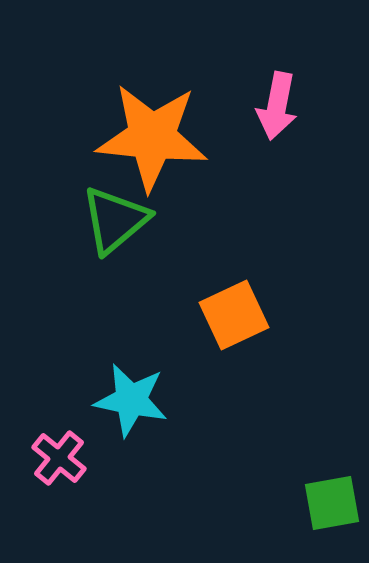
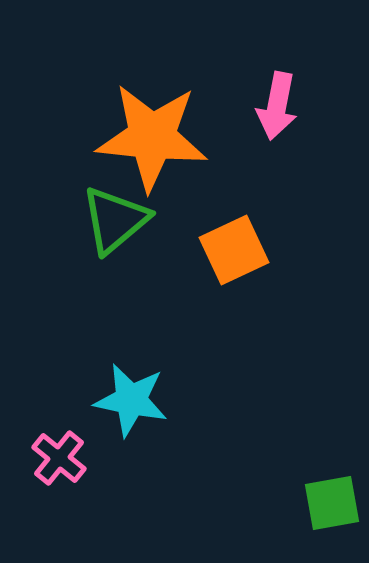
orange square: moved 65 px up
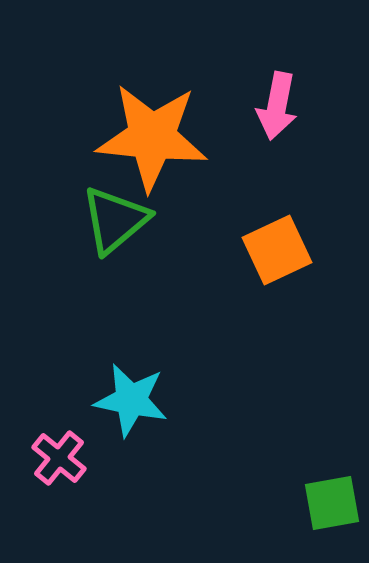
orange square: moved 43 px right
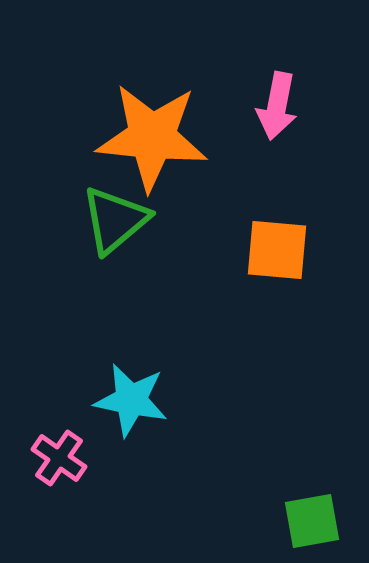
orange square: rotated 30 degrees clockwise
pink cross: rotated 4 degrees counterclockwise
green square: moved 20 px left, 18 px down
